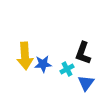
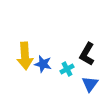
black L-shape: moved 4 px right, 1 px down; rotated 10 degrees clockwise
blue star: rotated 18 degrees clockwise
blue triangle: moved 4 px right, 1 px down
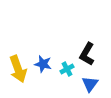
yellow arrow: moved 7 px left, 13 px down; rotated 16 degrees counterclockwise
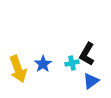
blue star: rotated 24 degrees clockwise
cyan cross: moved 5 px right, 6 px up; rotated 16 degrees clockwise
blue triangle: moved 1 px right, 3 px up; rotated 18 degrees clockwise
